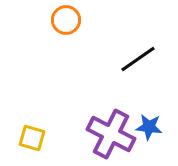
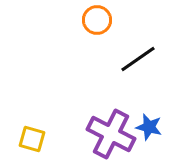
orange circle: moved 31 px right
blue star: rotated 8 degrees clockwise
yellow square: moved 1 px down
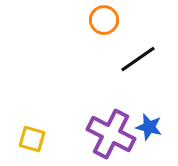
orange circle: moved 7 px right
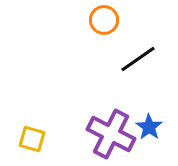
blue star: rotated 20 degrees clockwise
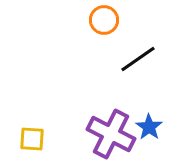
yellow square: rotated 12 degrees counterclockwise
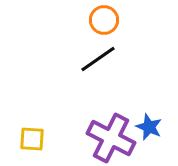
black line: moved 40 px left
blue star: rotated 12 degrees counterclockwise
purple cross: moved 4 px down
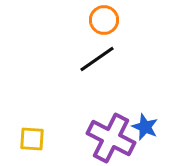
black line: moved 1 px left
blue star: moved 4 px left
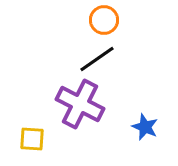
purple cross: moved 31 px left, 34 px up
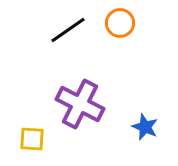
orange circle: moved 16 px right, 3 px down
black line: moved 29 px left, 29 px up
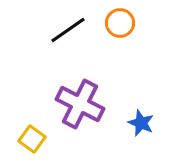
blue star: moved 4 px left, 4 px up
yellow square: rotated 32 degrees clockwise
